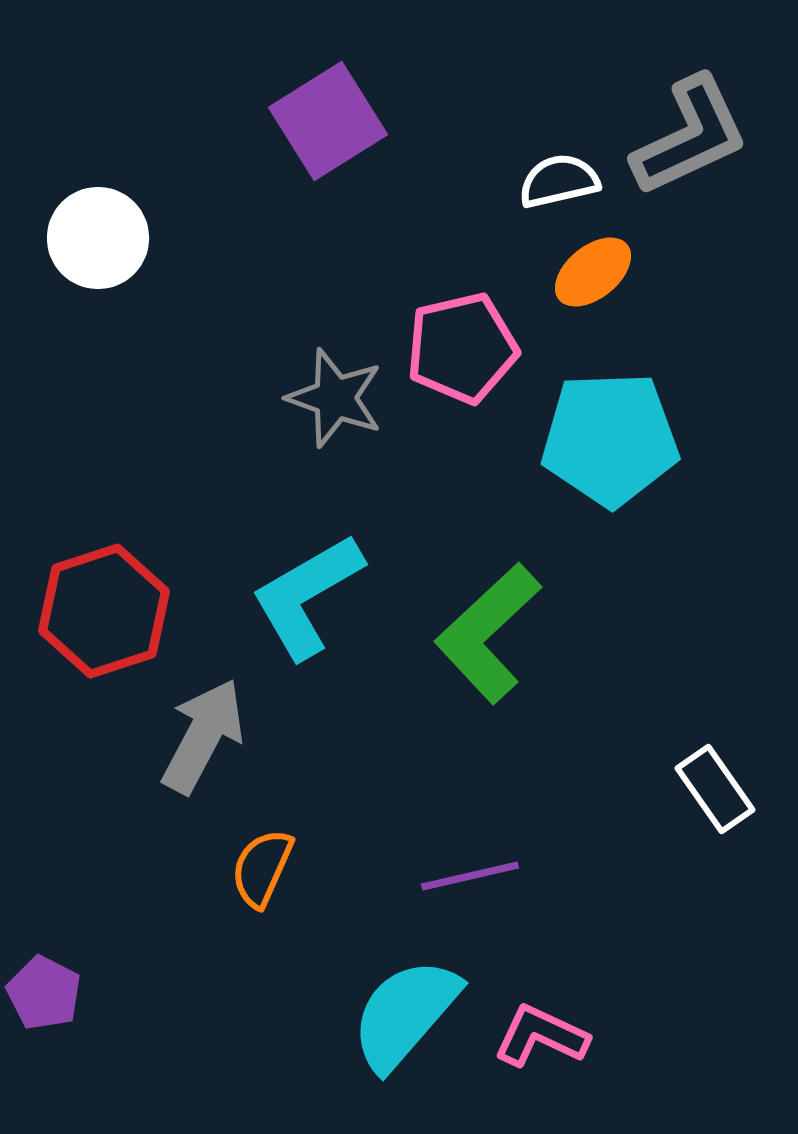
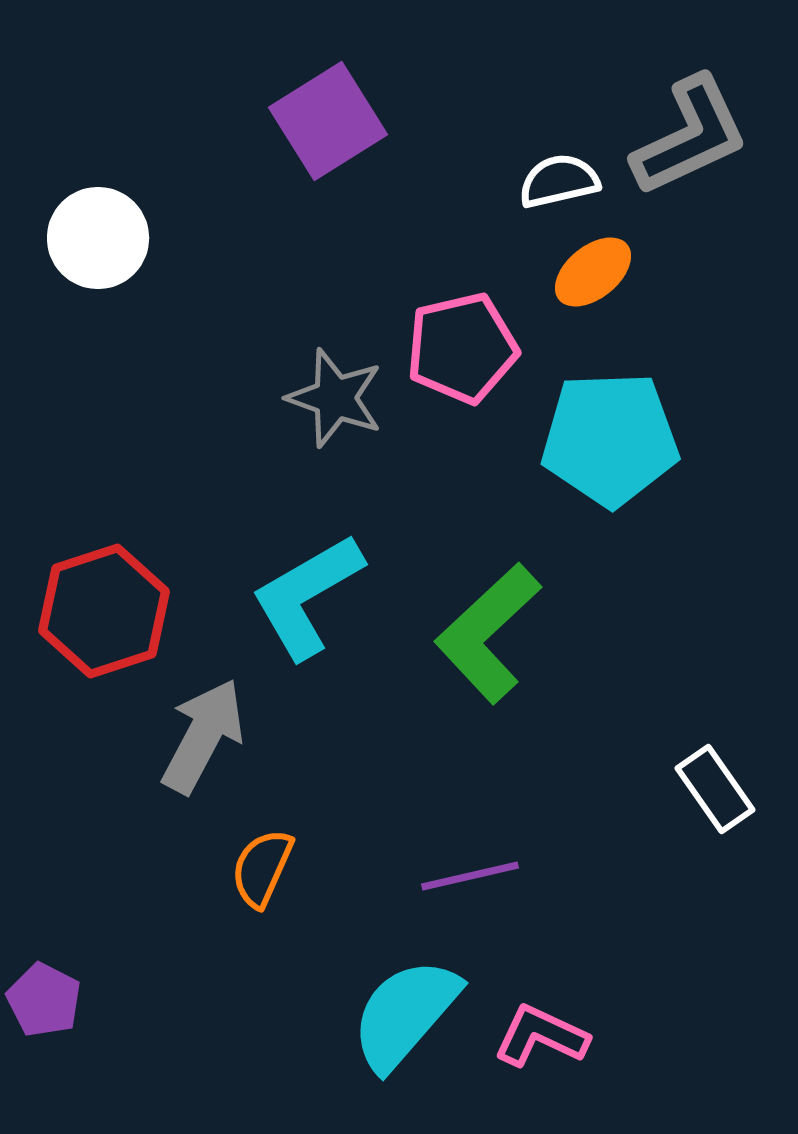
purple pentagon: moved 7 px down
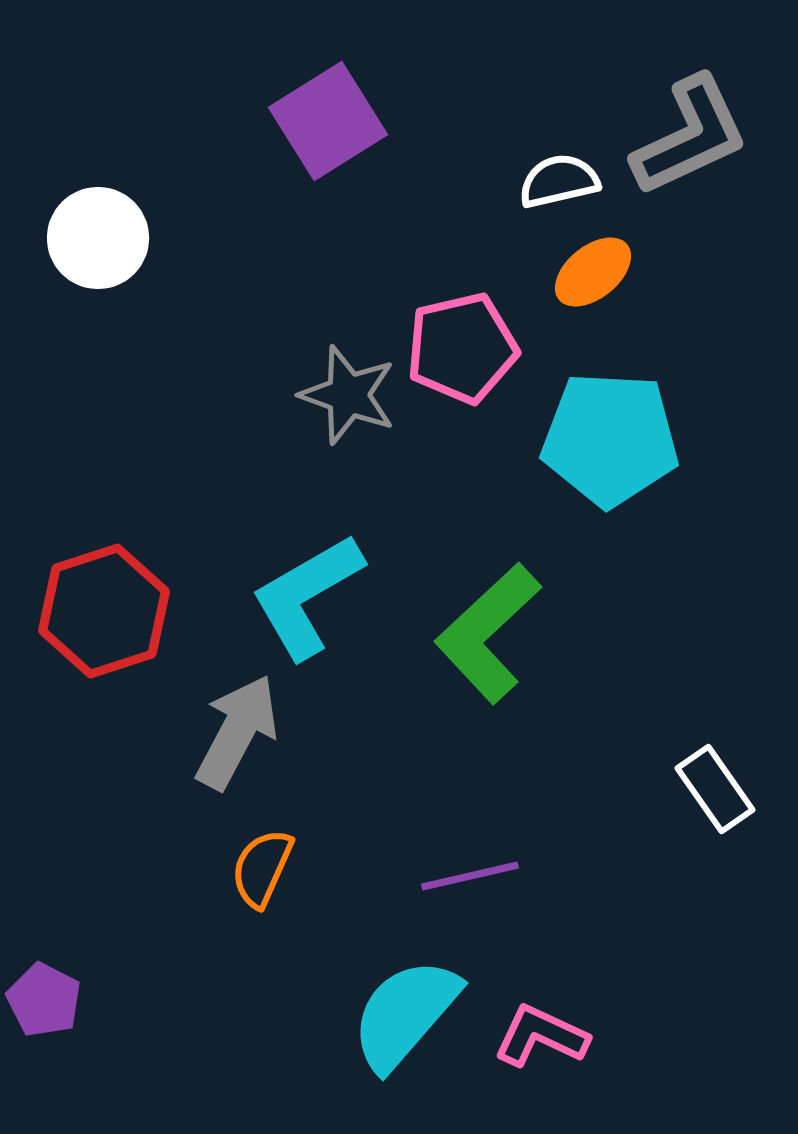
gray star: moved 13 px right, 3 px up
cyan pentagon: rotated 5 degrees clockwise
gray arrow: moved 34 px right, 4 px up
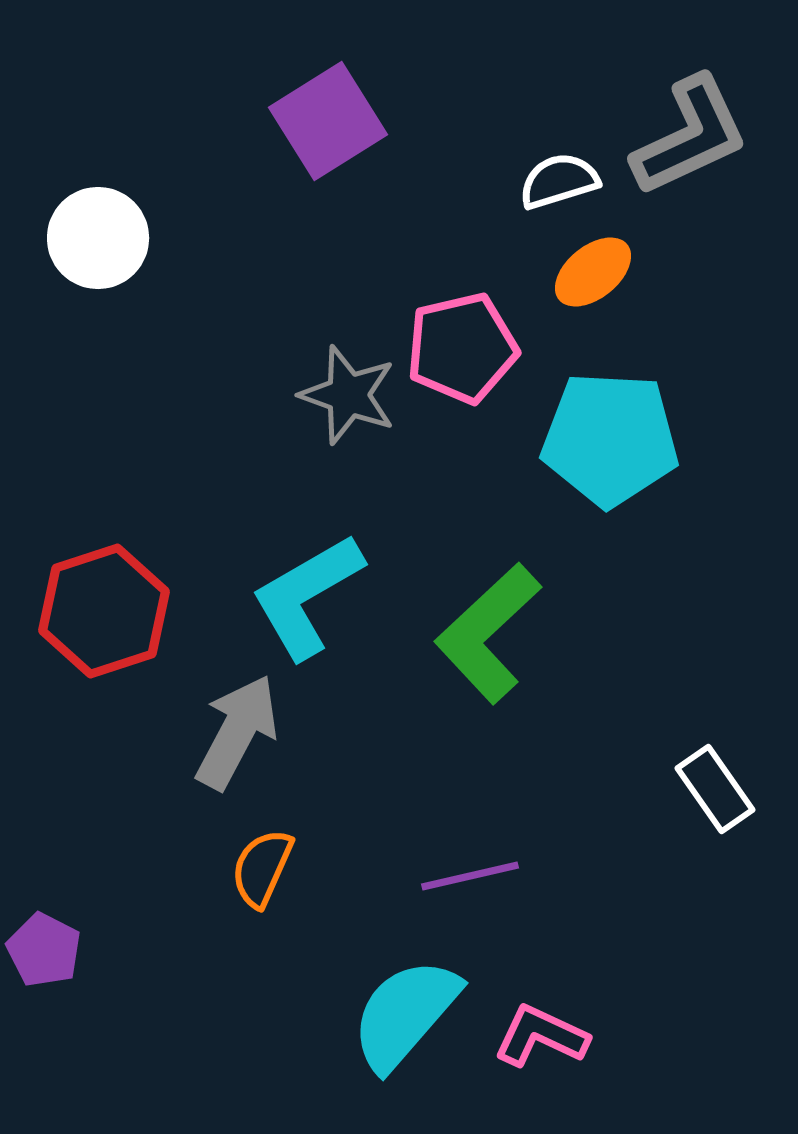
white semicircle: rotated 4 degrees counterclockwise
purple pentagon: moved 50 px up
